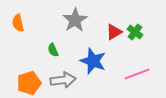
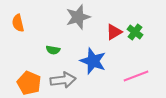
gray star: moved 3 px right, 3 px up; rotated 15 degrees clockwise
green semicircle: rotated 56 degrees counterclockwise
pink line: moved 1 px left, 2 px down
orange pentagon: rotated 30 degrees counterclockwise
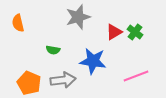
blue star: rotated 12 degrees counterclockwise
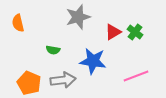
red triangle: moved 1 px left
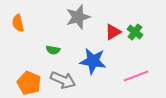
gray arrow: rotated 30 degrees clockwise
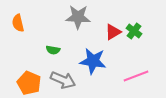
gray star: rotated 20 degrees clockwise
green cross: moved 1 px left, 1 px up
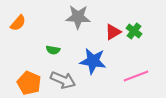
orange semicircle: rotated 126 degrees counterclockwise
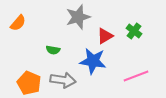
gray star: rotated 20 degrees counterclockwise
red triangle: moved 8 px left, 4 px down
gray arrow: rotated 15 degrees counterclockwise
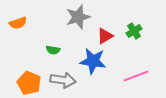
orange semicircle: rotated 30 degrees clockwise
green cross: rotated 21 degrees clockwise
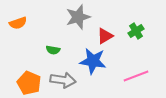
green cross: moved 2 px right
